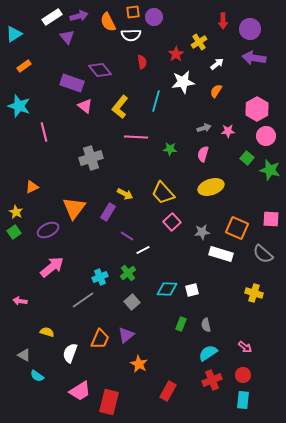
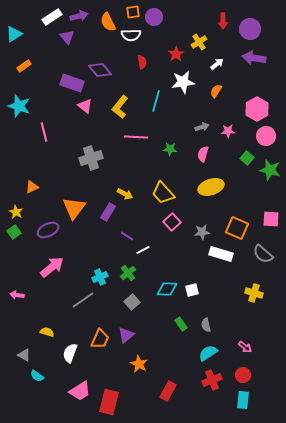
gray arrow at (204, 128): moved 2 px left, 1 px up
pink arrow at (20, 301): moved 3 px left, 6 px up
green rectangle at (181, 324): rotated 56 degrees counterclockwise
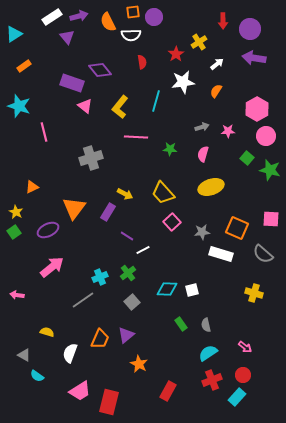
cyan rectangle at (243, 400): moved 6 px left, 3 px up; rotated 36 degrees clockwise
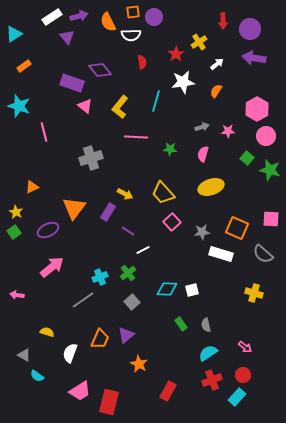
purple line at (127, 236): moved 1 px right, 5 px up
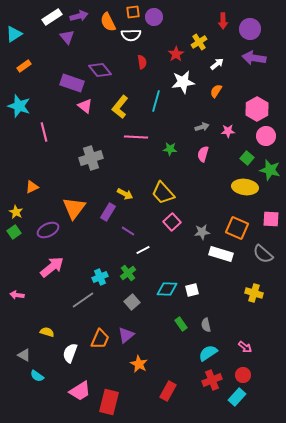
yellow ellipse at (211, 187): moved 34 px right; rotated 25 degrees clockwise
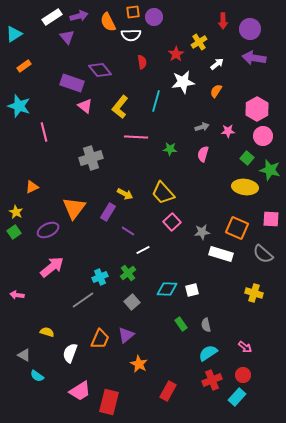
pink circle at (266, 136): moved 3 px left
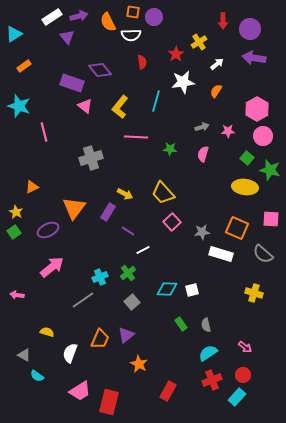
orange square at (133, 12): rotated 16 degrees clockwise
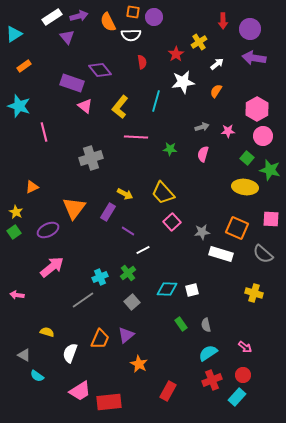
red rectangle at (109, 402): rotated 70 degrees clockwise
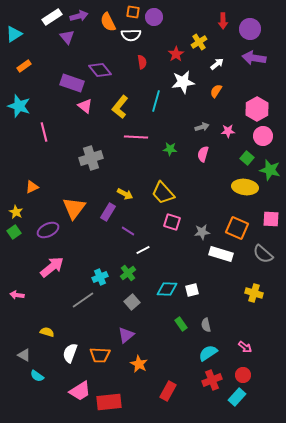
pink square at (172, 222): rotated 30 degrees counterclockwise
orange trapezoid at (100, 339): moved 16 px down; rotated 70 degrees clockwise
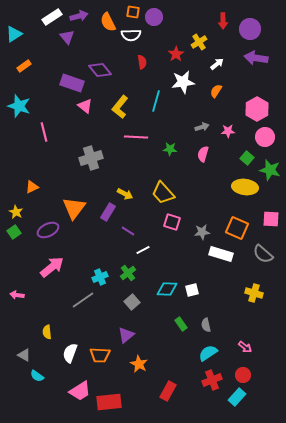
purple arrow at (254, 58): moved 2 px right
pink circle at (263, 136): moved 2 px right, 1 px down
yellow semicircle at (47, 332): rotated 112 degrees counterclockwise
